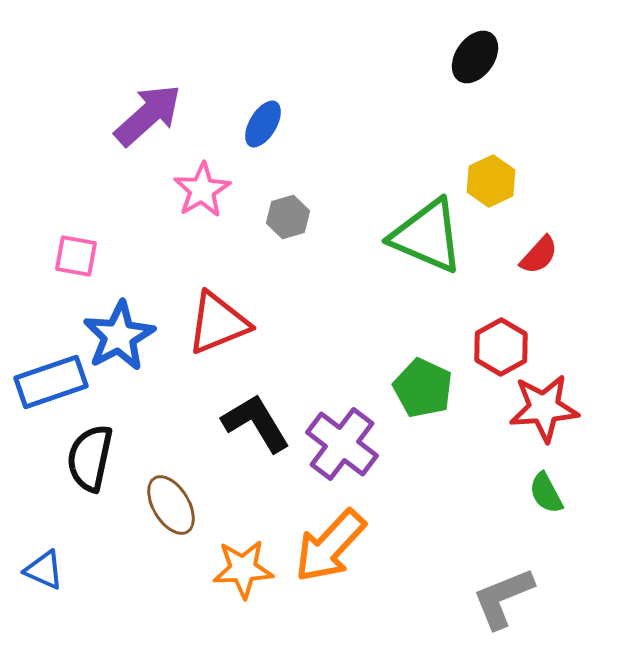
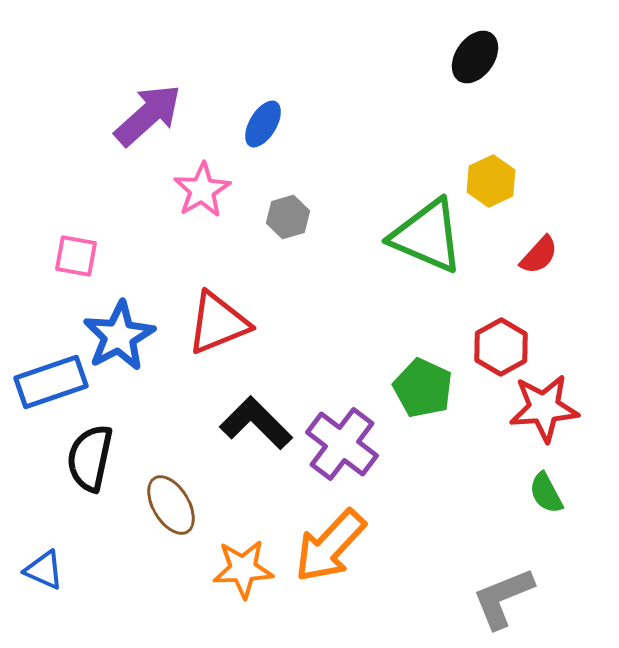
black L-shape: rotated 14 degrees counterclockwise
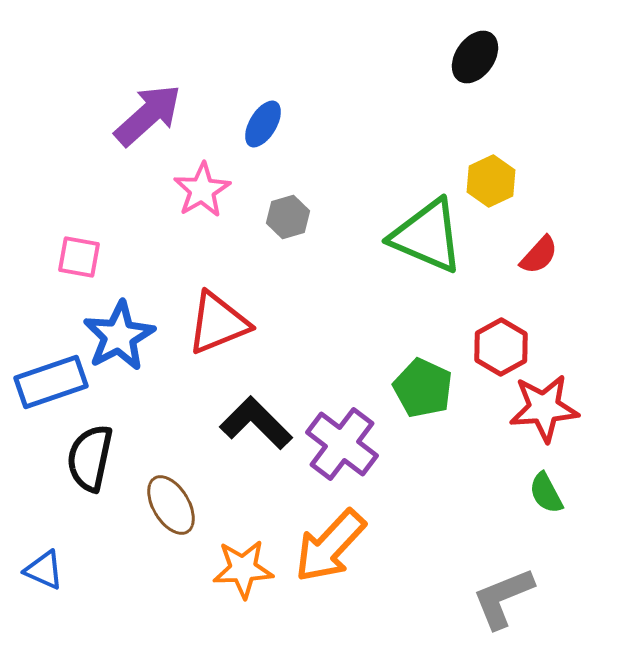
pink square: moved 3 px right, 1 px down
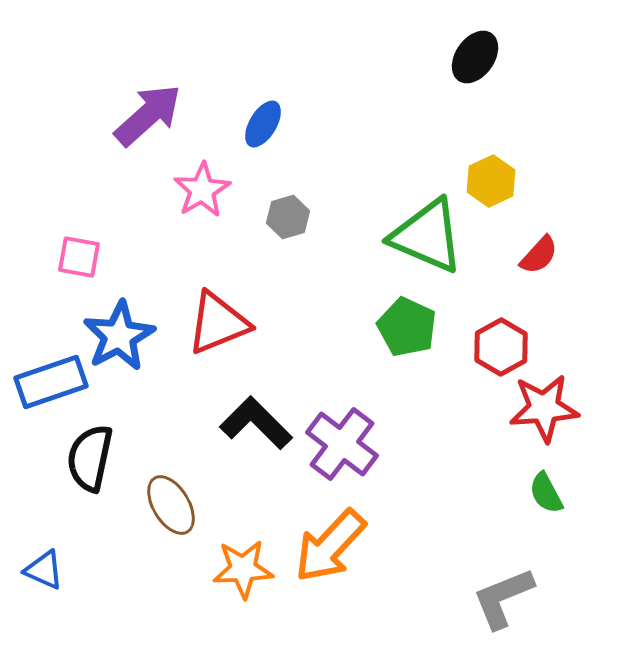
green pentagon: moved 16 px left, 61 px up
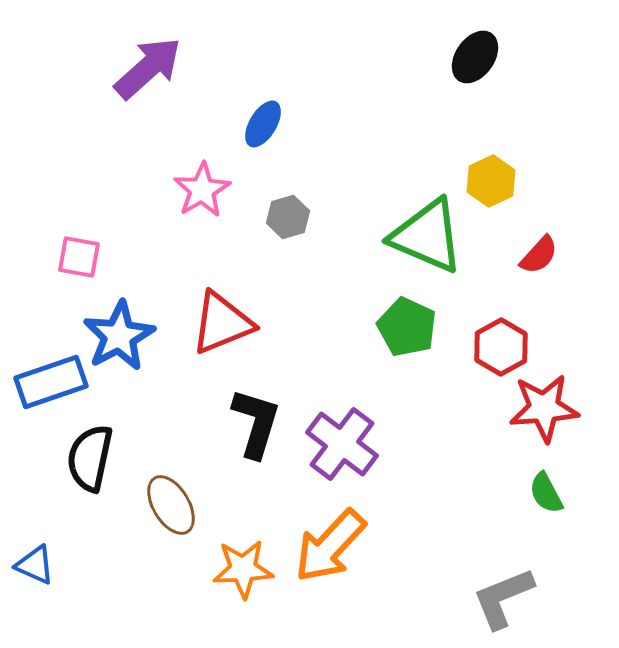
purple arrow: moved 47 px up
red triangle: moved 4 px right
black L-shape: rotated 62 degrees clockwise
blue triangle: moved 9 px left, 5 px up
